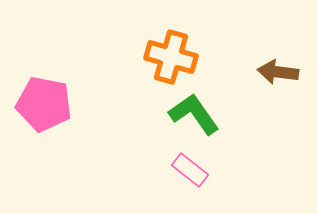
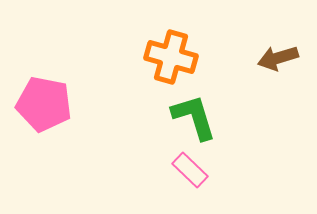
brown arrow: moved 14 px up; rotated 24 degrees counterclockwise
green L-shape: moved 3 px down; rotated 18 degrees clockwise
pink rectangle: rotated 6 degrees clockwise
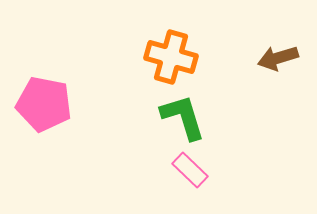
green L-shape: moved 11 px left
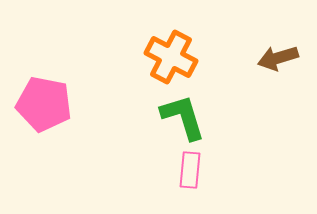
orange cross: rotated 12 degrees clockwise
pink rectangle: rotated 51 degrees clockwise
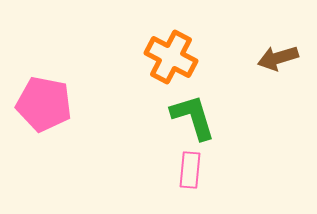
green L-shape: moved 10 px right
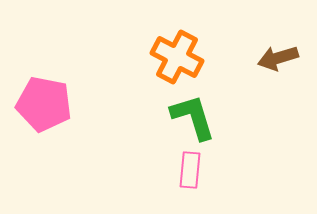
orange cross: moved 6 px right
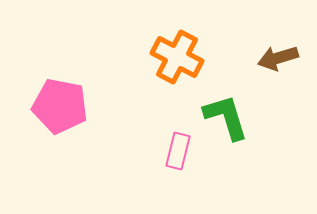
pink pentagon: moved 16 px right, 2 px down
green L-shape: moved 33 px right
pink rectangle: moved 12 px left, 19 px up; rotated 9 degrees clockwise
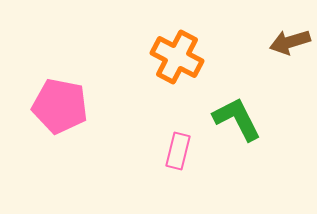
brown arrow: moved 12 px right, 16 px up
green L-shape: moved 11 px right, 2 px down; rotated 10 degrees counterclockwise
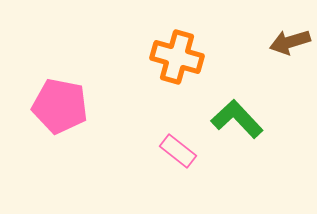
orange cross: rotated 12 degrees counterclockwise
green L-shape: rotated 16 degrees counterclockwise
pink rectangle: rotated 66 degrees counterclockwise
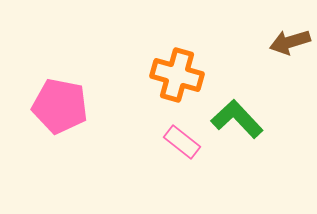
orange cross: moved 18 px down
pink rectangle: moved 4 px right, 9 px up
